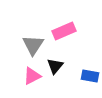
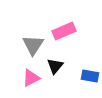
pink triangle: moved 1 px left, 2 px down
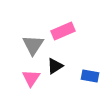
pink rectangle: moved 1 px left
black triangle: rotated 18 degrees clockwise
pink triangle: rotated 30 degrees counterclockwise
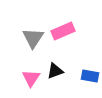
gray triangle: moved 7 px up
black triangle: moved 5 px down; rotated 12 degrees clockwise
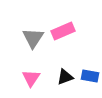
black triangle: moved 10 px right, 6 px down
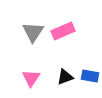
gray triangle: moved 6 px up
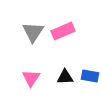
black triangle: rotated 18 degrees clockwise
